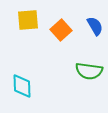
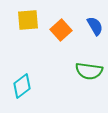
cyan diamond: rotated 55 degrees clockwise
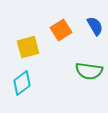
yellow square: moved 27 px down; rotated 10 degrees counterclockwise
orange square: rotated 10 degrees clockwise
cyan diamond: moved 3 px up
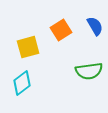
green semicircle: rotated 16 degrees counterclockwise
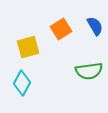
orange square: moved 1 px up
cyan diamond: rotated 25 degrees counterclockwise
